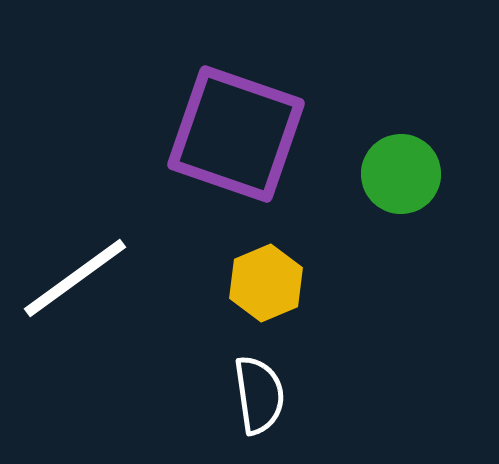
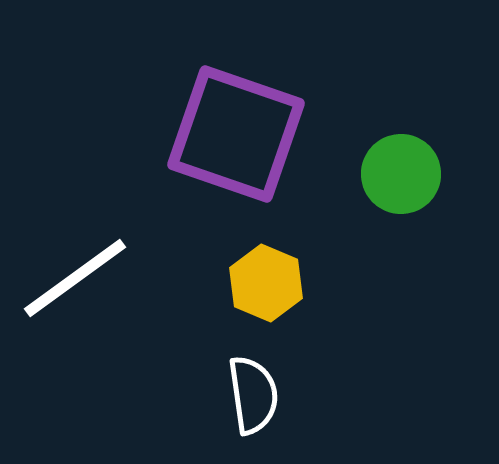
yellow hexagon: rotated 14 degrees counterclockwise
white semicircle: moved 6 px left
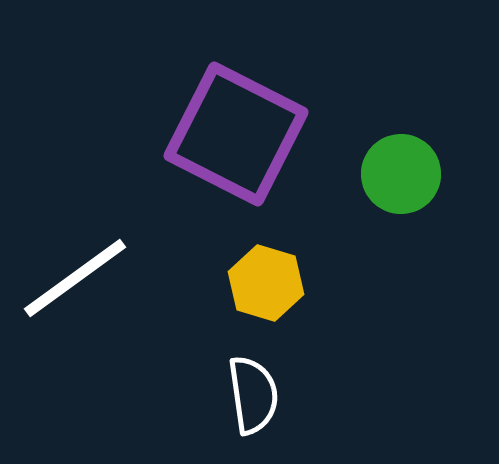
purple square: rotated 8 degrees clockwise
yellow hexagon: rotated 6 degrees counterclockwise
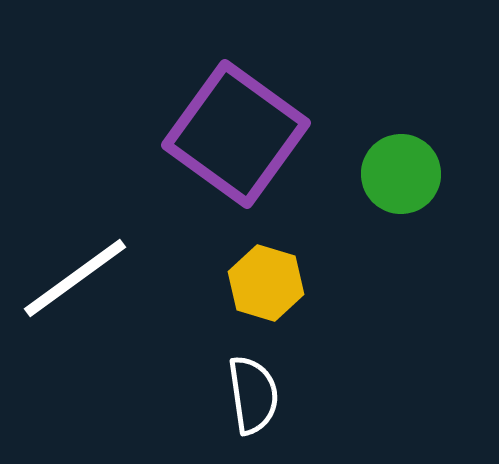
purple square: rotated 9 degrees clockwise
